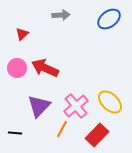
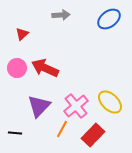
red rectangle: moved 4 px left
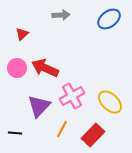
pink cross: moved 4 px left, 10 px up; rotated 10 degrees clockwise
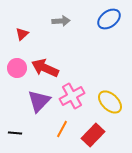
gray arrow: moved 6 px down
purple triangle: moved 5 px up
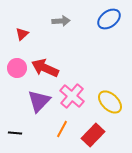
pink cross: rotated 20 degrees counterclockwise
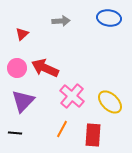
blue ellipse: moved 1 px up; rotated 45 degrees clockwise
purple triangle: moved 16 px left
red rectangle: rotated 40 degrees counterclockwise
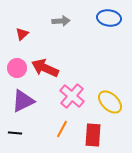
purple triangle: rotated 20 degrees clockwise
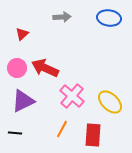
gray arrow: moved 1 px right, 4 px up
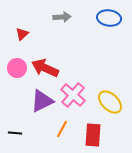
pink cross: moved 1 px right, 1 px up
purple triangle: moved 19 px right
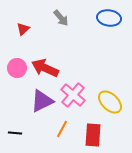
gray arrow: moved 1 px left, 1 px down; rotated 54 degrees clockwise
red triangle: moved 1 px right, 5 px up
